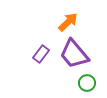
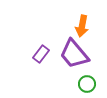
orange arrow: moved 14 px right, 4 px down; rotated 145 degrees clockwise
green circle: moved 1 px down
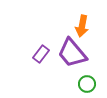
purple trapezoid: moved 2 px left, 1 px up
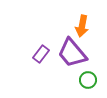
green circle: moved 1 px right, 4 px up
